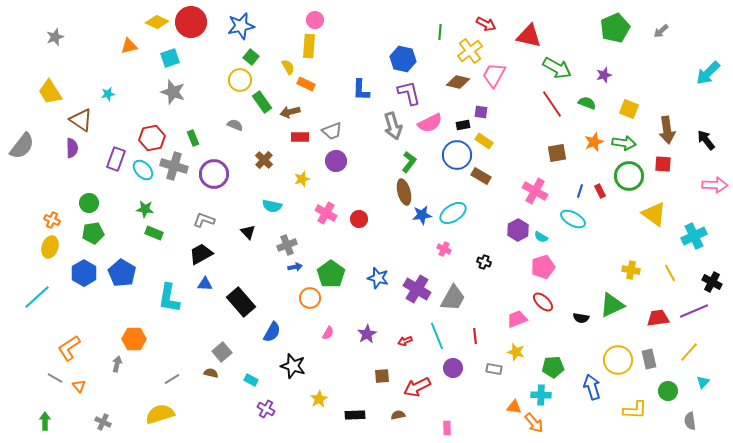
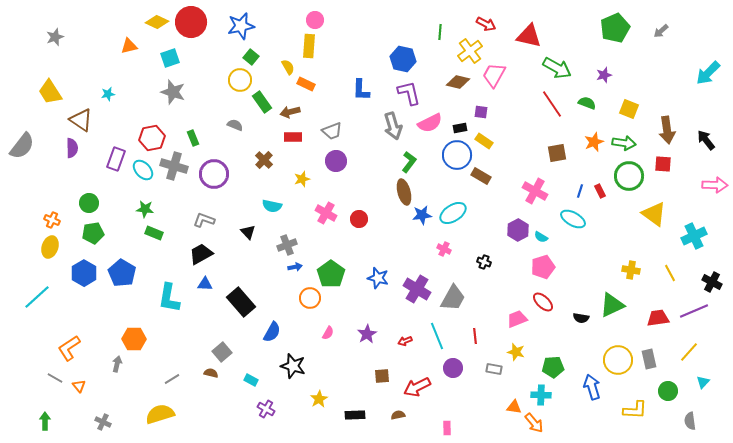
black rectangle at (463, 125): moved 3 px left, 3 px down
red rectangle at (300, 137): moved 7 px left
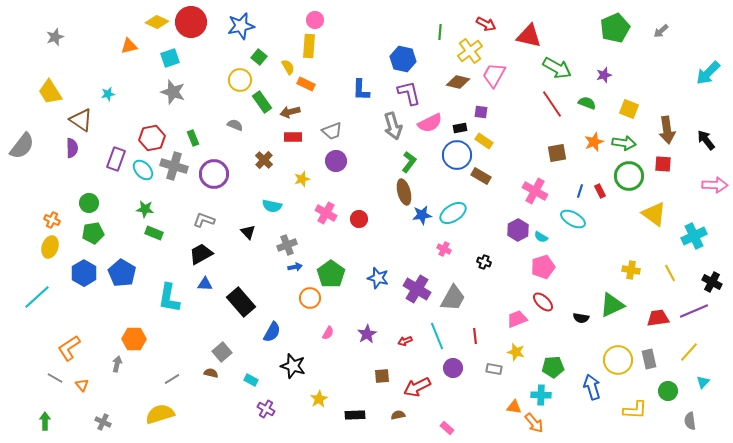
green square at (251, 57): moved 8 px right
orange triangle at (79, 386): moved 3 px right, 1 px up
pink rectangle at (447, 428): rotated 48 degrees counterclockwise
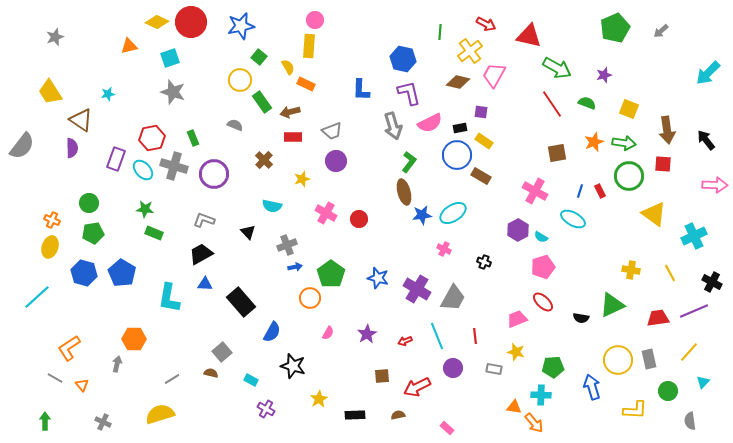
blue hexagon at (84, 273): rotated 15 degrees counterclockwise
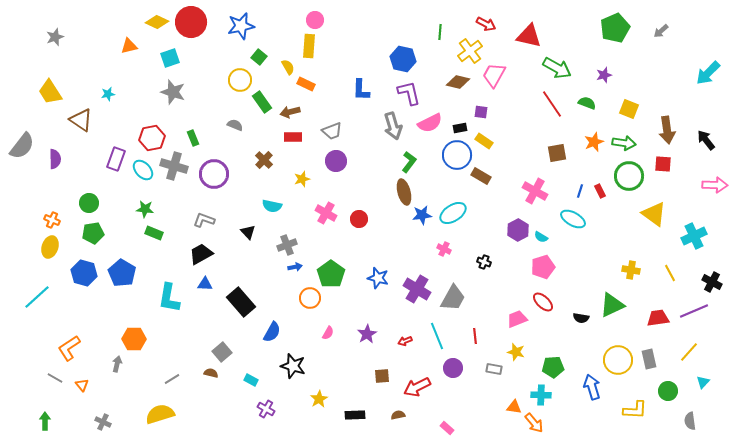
purple semicircle at (72, 148): moved 17 px left, 11 px down
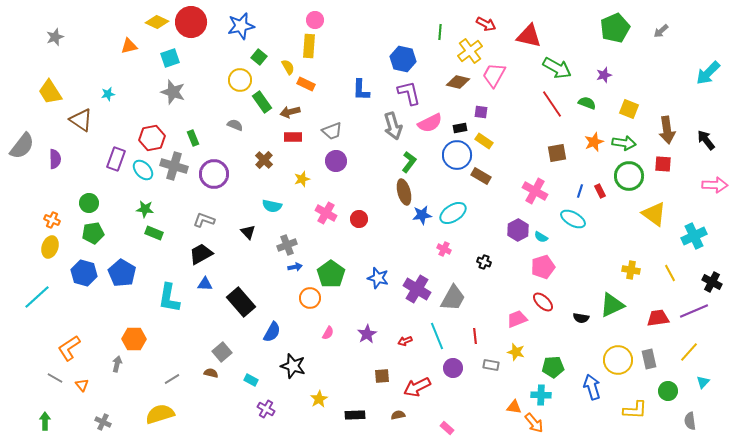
gray rectangle at (494, 369): moved 3 px left, 4 px up
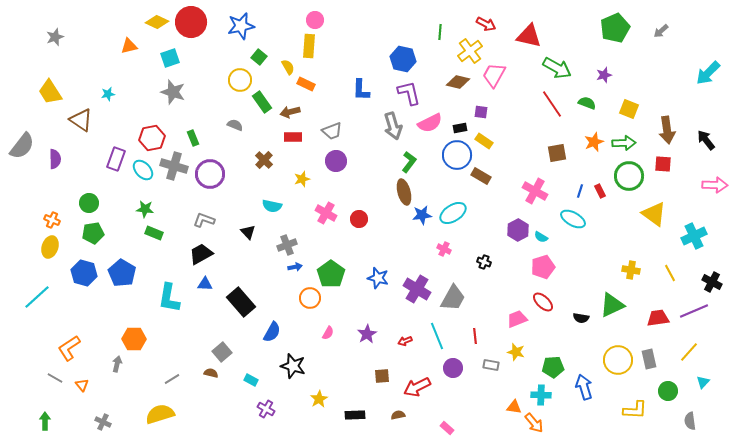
green arrow at (624, 143): rotated 10 degrees counterclockwise
purple circle at (214, 174): moved 4 px left
blue arrow at (592, 387): moved 8 px left
